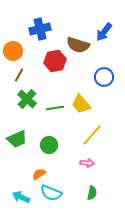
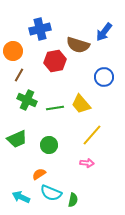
green cross: moved 1 px down; rotated 18 degrees counterclockwise
green semicircle: moved 19 px left, 7 px down
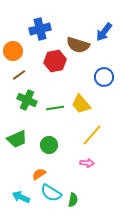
brown line: rotated 24 degrees clockwise
cyan semicircle: rotated 10 degrees clockwise
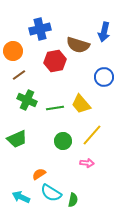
blue arrow: rotated 24 degrees counterclockwise
green circle: moved 14 px right, 4 px up
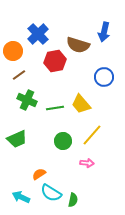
blue cross: moved 2 px left, 5 px down; rotated 30 degrees counterclockwise
